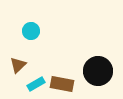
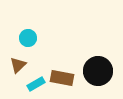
cyan circle: moved 3 px left, 7 px down
brown rectangle: moved 6 px up
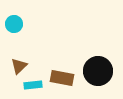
cyan circle: moved 14 px left, 14 px up
brown triangle: moved 1 px right, 1 px down
cyan rectangle: moved 3 px left, 1 px down; rotated 24 degrees clockwise
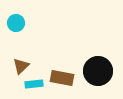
cyan circle: moved 2 px right, 1 px up
brown triangle: moved 2 px right
cyan rectangle: moved 1 px right, 1 px up
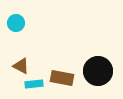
brown triangle: rotated 48 degrees counterclockwise
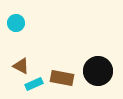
cyan rectangle: rotated 18 degrees counterclockwise
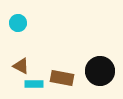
cyan circle: moved 2 px right
black circle: moved 2 px right
cyan rectangle: rotated 24 degrees clockwise
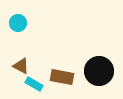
black circle: moved 1 px left
brown rectangle: moved 1 px up
cyan rectangle: rotated 30 degrees clockwise
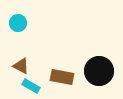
cyan rectangle: moved 3 px left, 2 px down
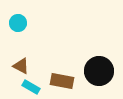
brown rectangle: moved 4 px down
cyan rectangle: moved 1 px down
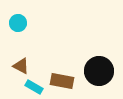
cyan rectangle: moved 3 px right
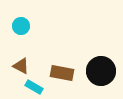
cyan circle: moved 3 px right, 3 px down
black circle: moved 2 px right
brown rectangle: moved 8 px up
